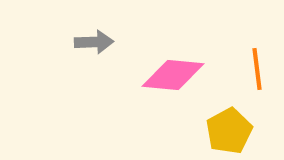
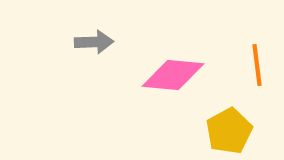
orange line: moved 4 px up
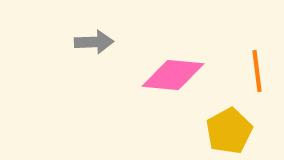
orange line: moved 6 px down
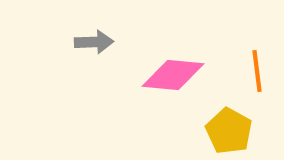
yellow pentagon: rotated 15 degrees counterclockwise
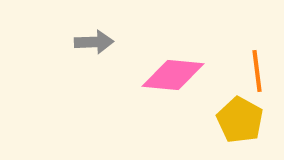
yellow pentagon: moved 11 px right, 11 px up
